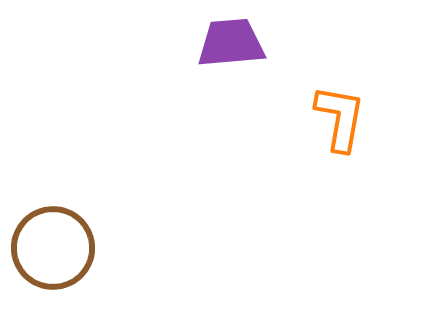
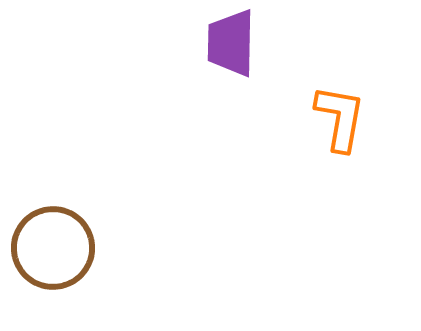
purple trapezoid: rotated 84 degrees counterclockwise
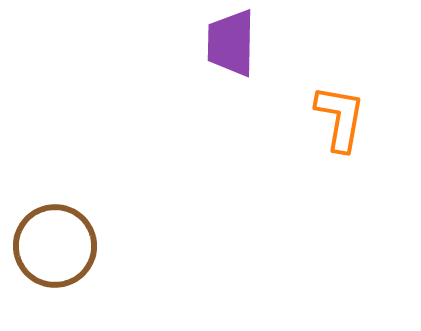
brown circle: moved 2 px right, 2 px up
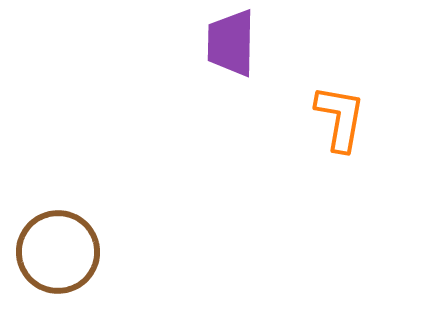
brown circle: moved 3 px right, 6 px down
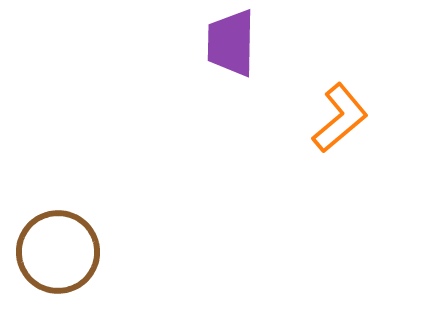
orange L-shape: rotated 40 degrees clockwise
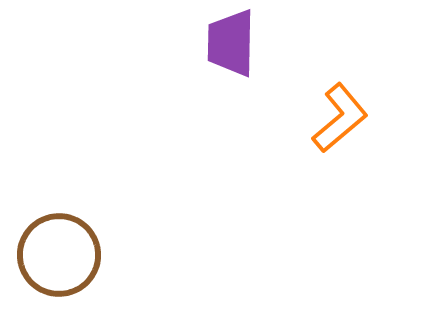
brown circle: moved 1 px right, 3 px down
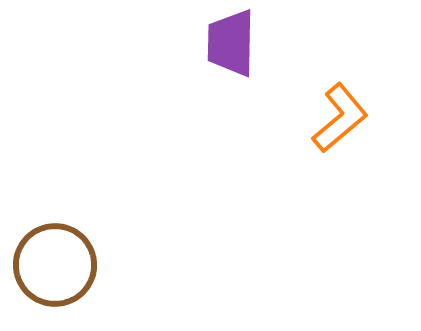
brown circle: moved 4 px left, 10 px down
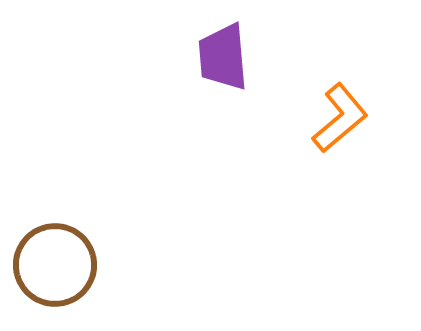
purple trapezoid: moved 8 px left, 14 px down; rotated 6 degrees counterclockwise
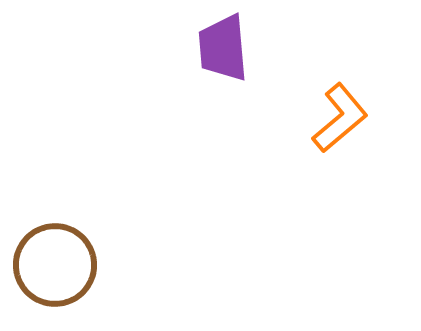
purple trapezoid: moved 9 px up
